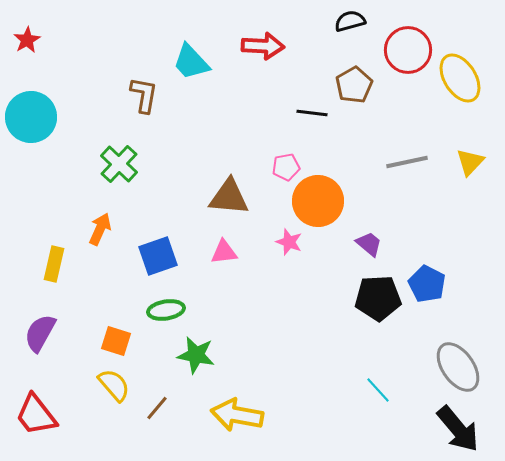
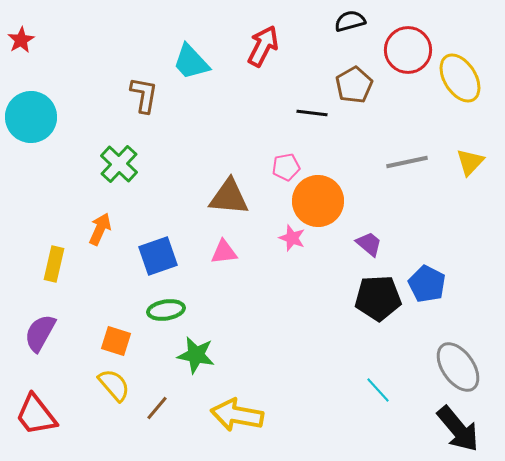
red star: moved 6 px left
red arrow: rotated 66 degrees counterclockwise
pink star: moved 3 px right, 4 px up
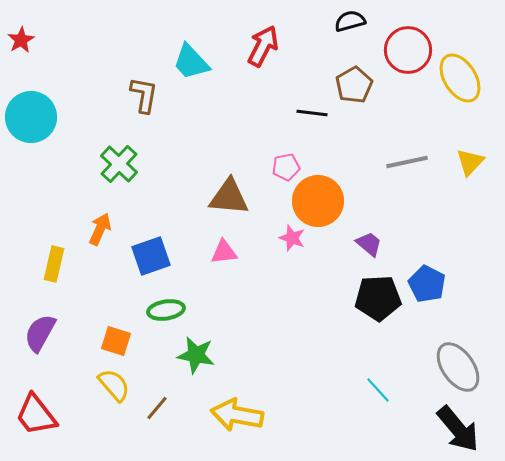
blue square: moved 7 px left
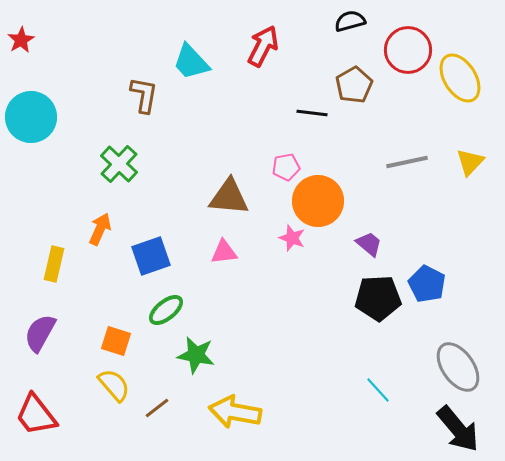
green ellipse: rotated 30 degrees counterclockwise
brown line: rotated 12 degrees clockwise
yellow arrow: moved 2 px left, 3 px up
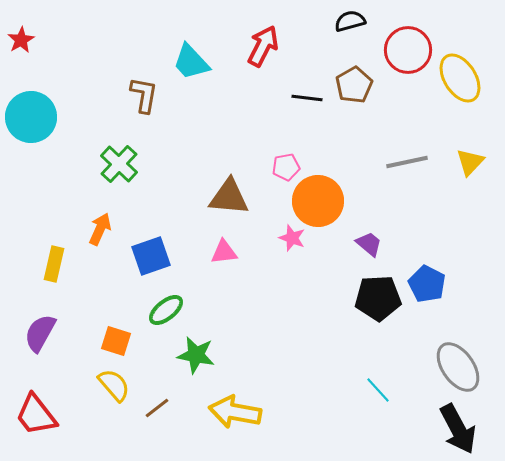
black line: moved 5 px left, 15 px up
black arrow: rotated 12 degrees clockwise
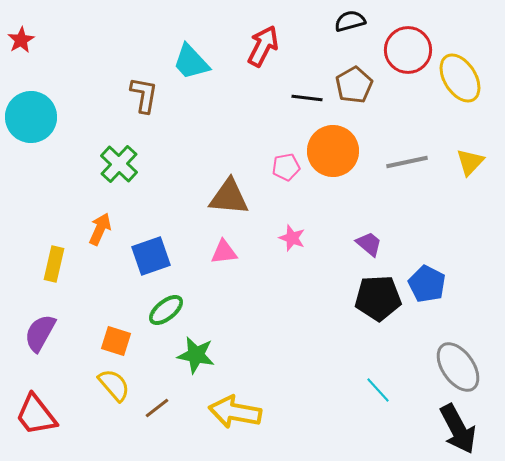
orange circle: moved 15 px right, 50 px up
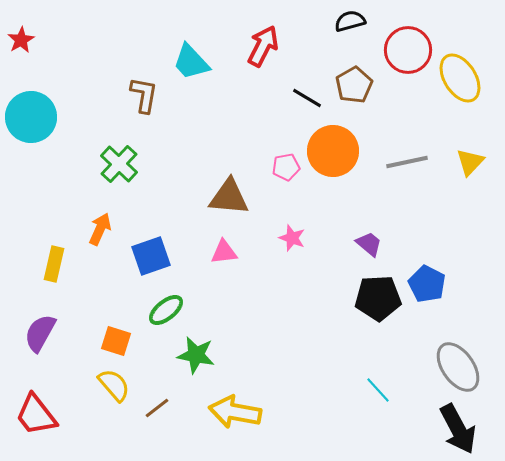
black line: rotated 24 degrees clockwise
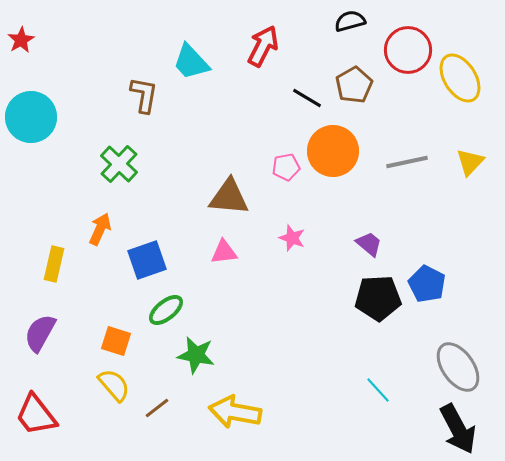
blue square: moved 4 px left, 4 px down
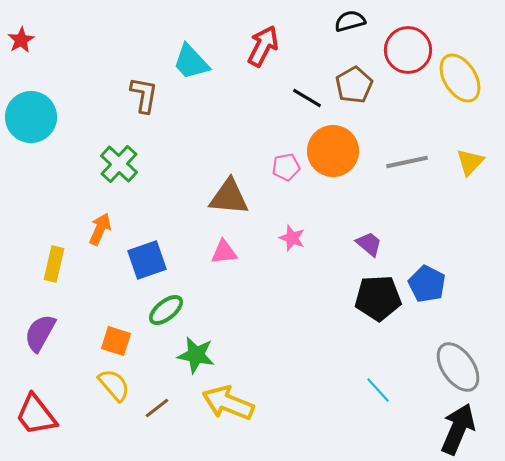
yellow arrow: moved 7 px left, 9 px up; rotated 12 degrees clockwise
black arrow: rotated 129 degrees counterclockwise
